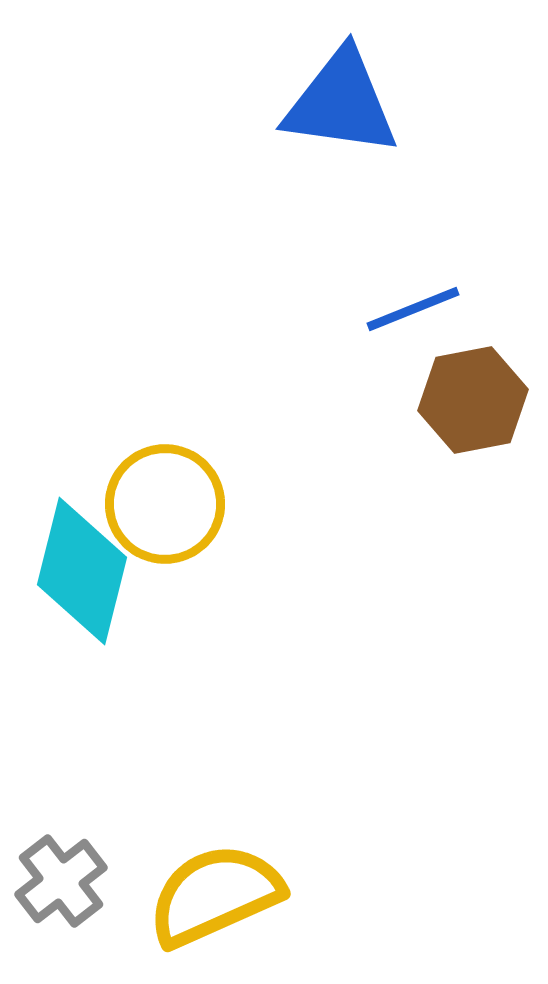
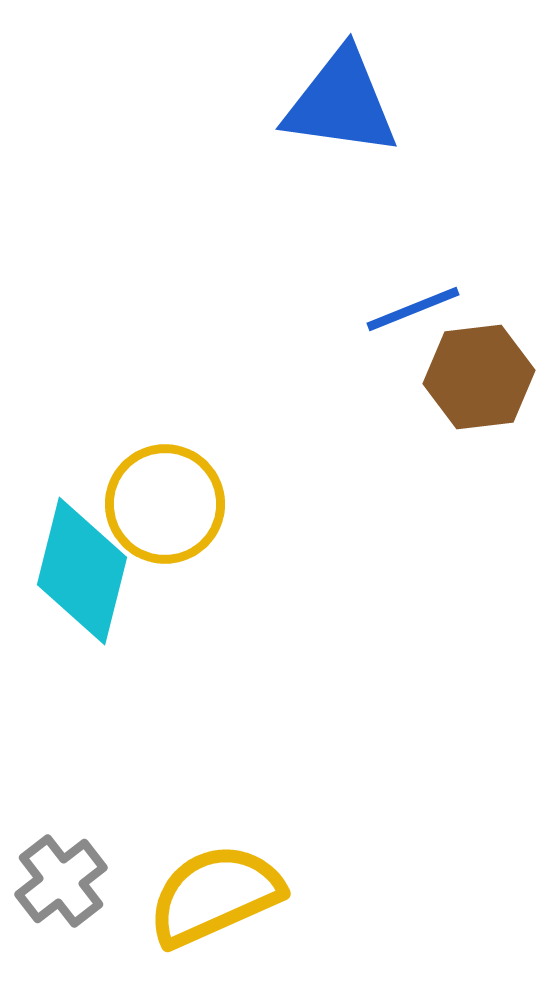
brown hexagon: moved 6 px right, 23 px up; rotated 4 degrees clockwise
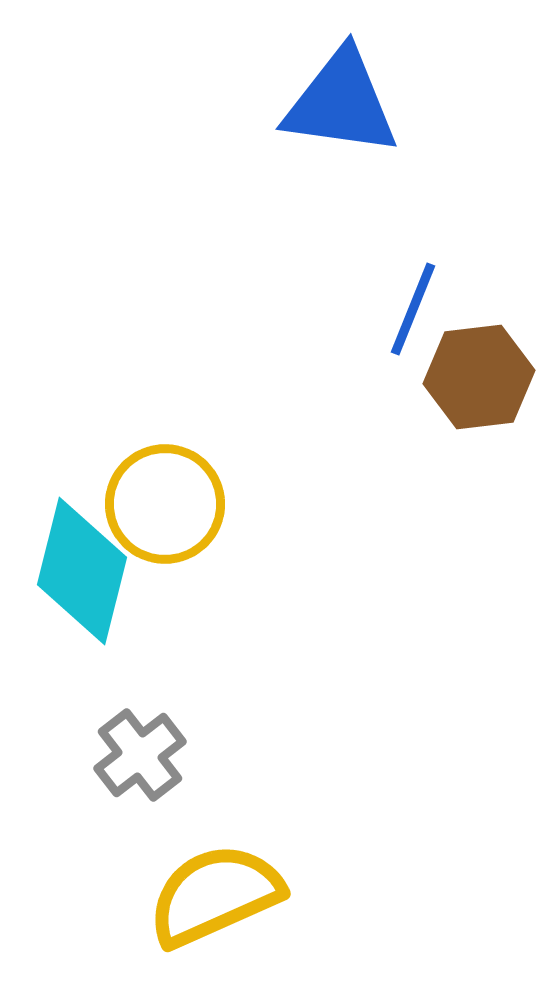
blue line: rotated 46 degrees counterclockwise
gray cross: moved 79 px right, 126 px up
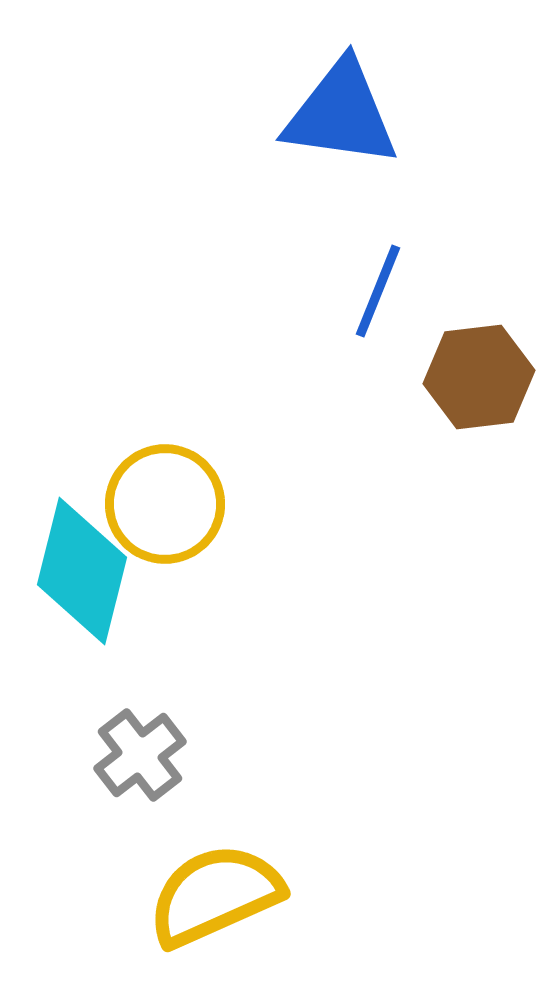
blue triangle: moved 11 px down
blue line: moved 35 px left, 18 px up
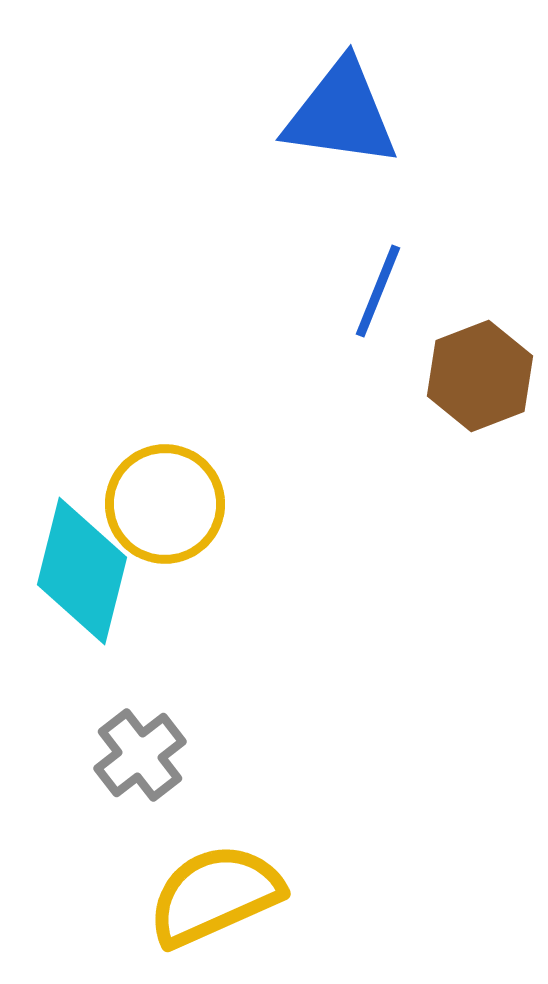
brown hexagon: moved 1 px right, 1 px up; rotated 14 degrees counterclockwise
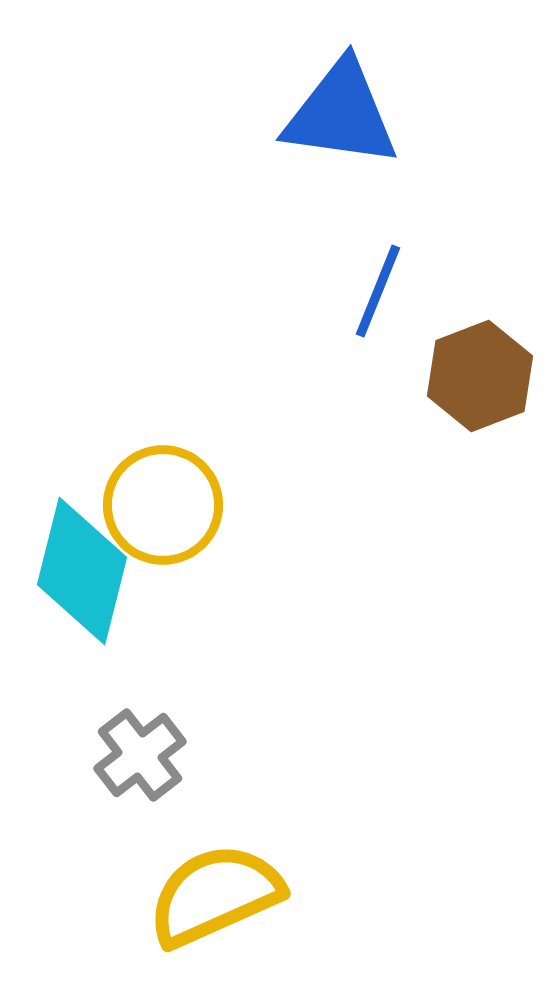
yellow circle: moved 2 px left, 1 px down
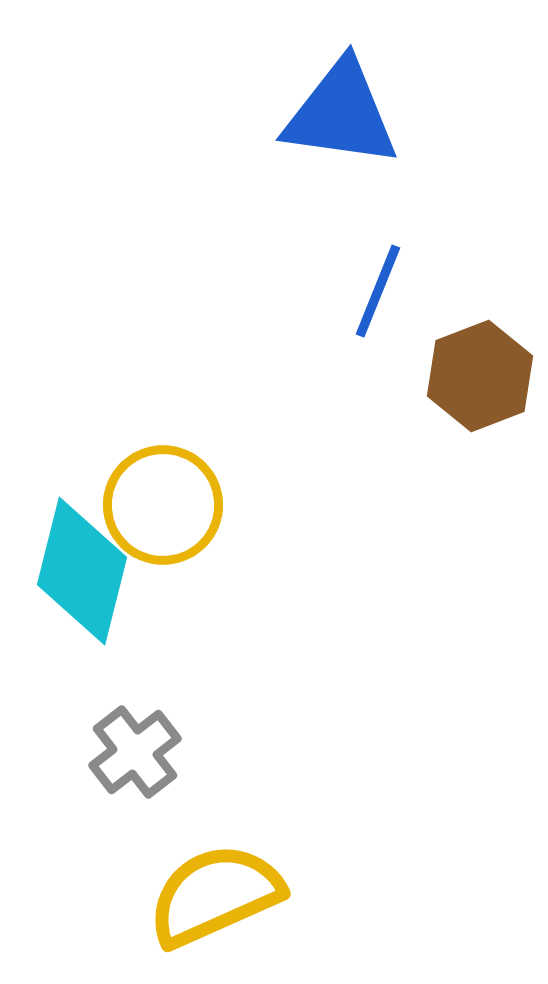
gray cross: moved 5 px left, 3 px up
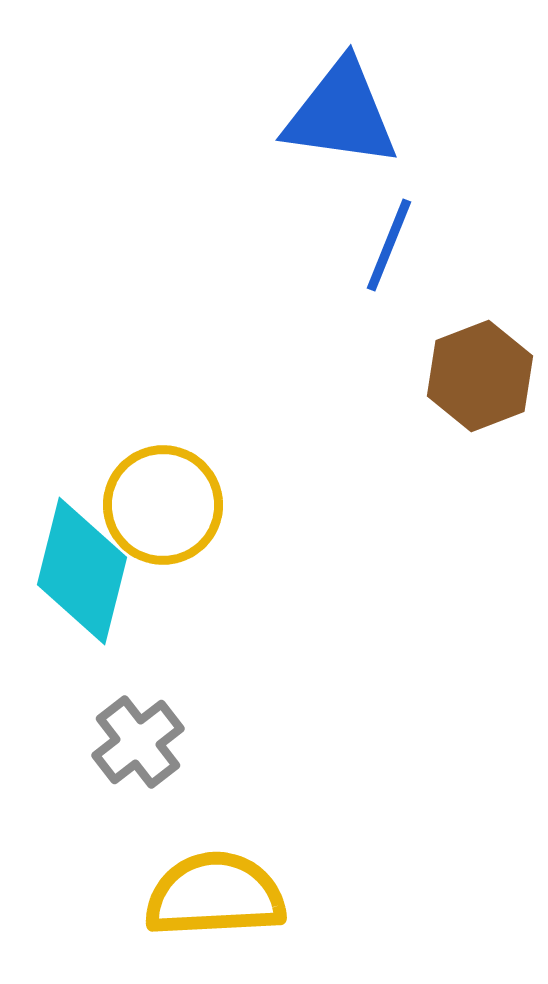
blue line: moved 11 px right, 46 px up
gray cross: moved 3 px right, 10 px up
yellow semicircle: rotated 21 degrees clockwise
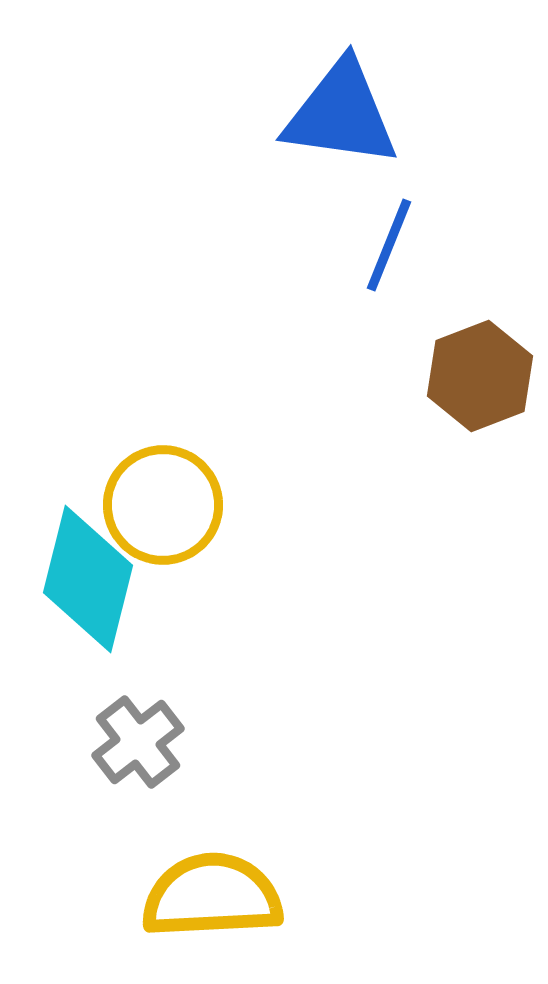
cyan diamond: moved 6 px right, 8 px down
yellow semicircle: moved 3 px left, 1 px down
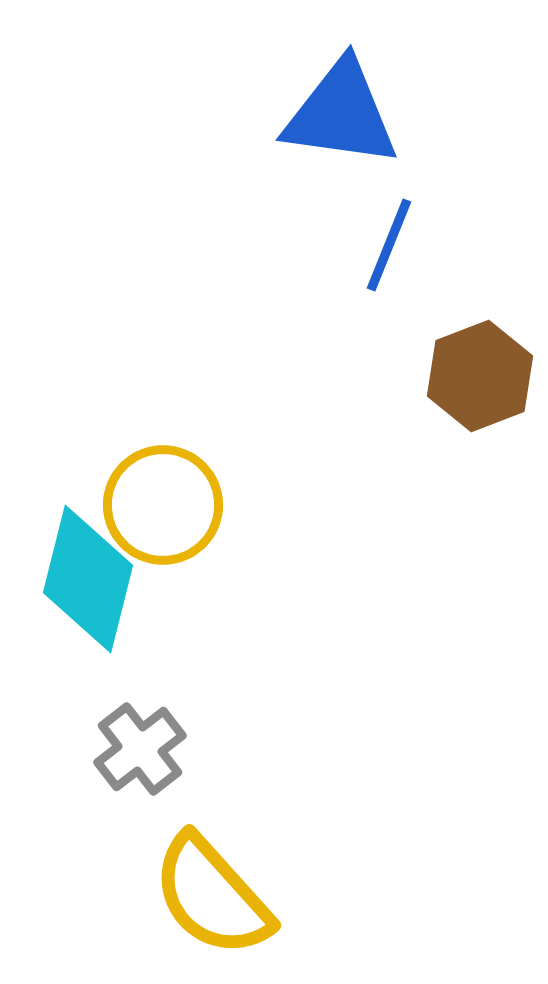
gray cross: moved 2 px right, 7 px down
yellow semicircle: rotated 129 degrees counterclockwise
